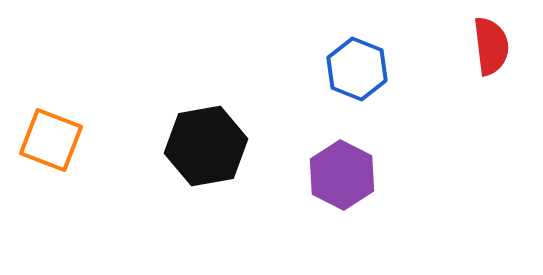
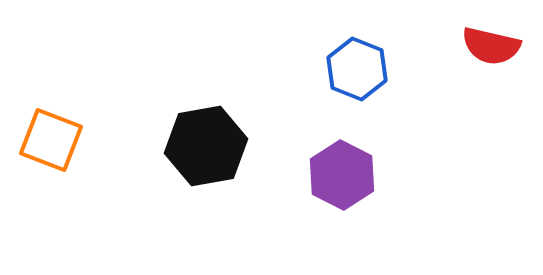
red semicircle: rotated 110 degrees clockwise
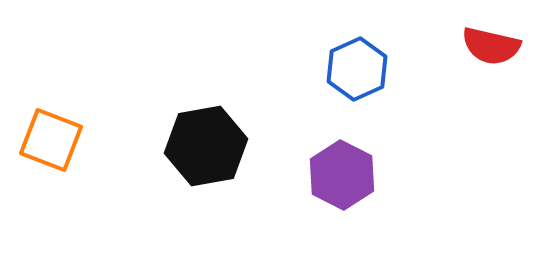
blue hexagon: rotated 14 degrees clockwise
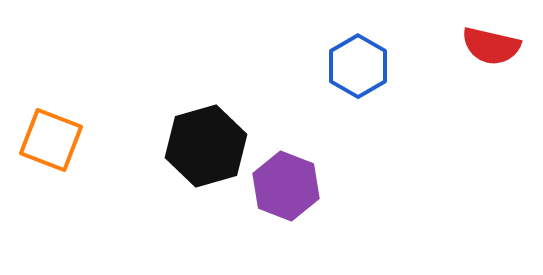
blue hexagon: moved 1 px right, 3 px up; rotated 6 degrees counterclockwise
black hexagon: rotated 6 degrees counterclockwise
purple hexagon: moved 56 px left, 11 px down; rotated 6 degrees counterclockwise
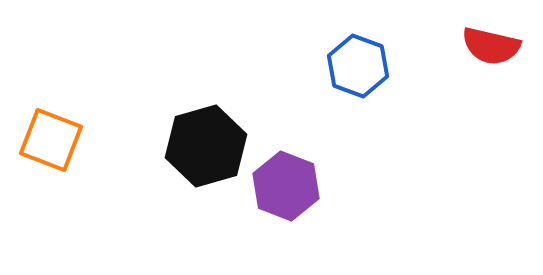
blue hexagon: rotated 10 degrees counterclockwise
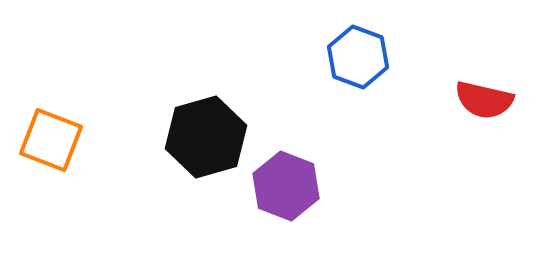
red semicircle: moved 7 px left, 54 px down
blue hexagon: moved 9 px up
black hexagon: moved 9 px up
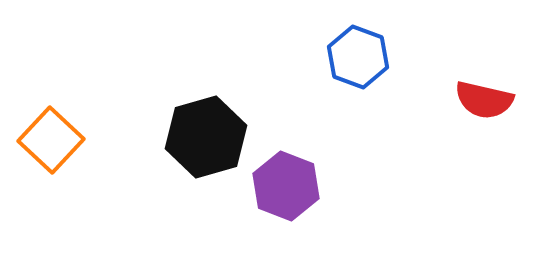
orange square: rotated 22 degrees clockwise
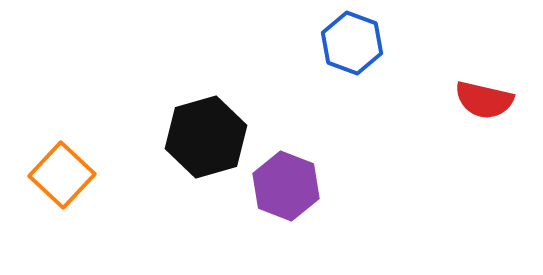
blue hexagon: moved 6 px left, 14 px up
orange square: moved 11 px right, 35 px down
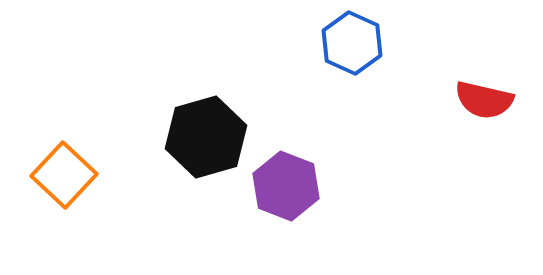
blue hexagon: rotated 4 degrees clockwise
orange square: moved 2 px right
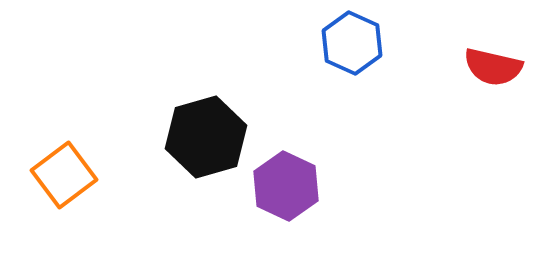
red semicircle: moved 9 px right, 33 px up
orange square: rotated 10 degrees clockwise
purple hexagon: rotated 4 degrees clockwise
